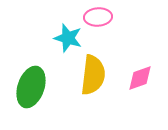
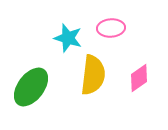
pink ellipse: moved 13 px right, 11 px down
pink diamond: moved 1 px left; rotated 16 degrees counterclockwise
green ellipse: rotated 18 degrees clockwise
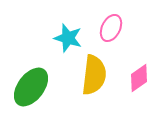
pink ellipse: rotated 60 degrees counterclockwise
yellow semicircle: moved 1 px right
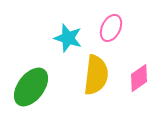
yellow semicircle: moved 2 px right
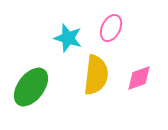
pink diamond: rotated 16 degrees clockwise
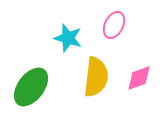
pink ellipse: moved 3 px right, 3 px up
yellow semicircle: moved 2 px down
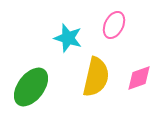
yellow semicircle: rotated 6 degrees clockwise
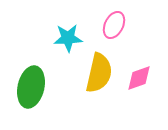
cyan star: rotated 20 degrees counterclockwise
yellow semicircle: moved 3 px right, 4 px up
green ellipse: rotated 24 degrees counterclockwise
